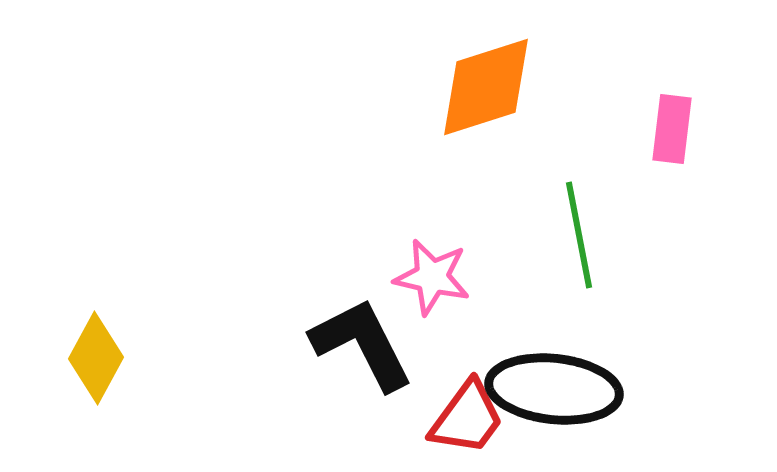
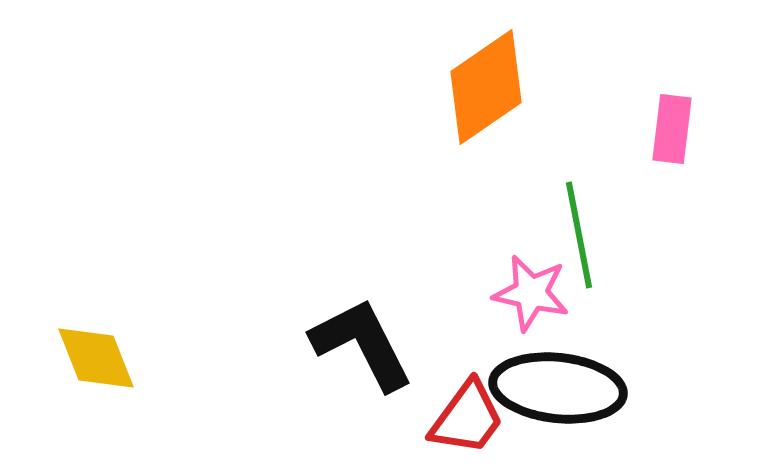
orange diamond: rotated 17 degrees counterclockwise
pink star: moved 99 px right, 16 px down
yellow diamond: rotated 50 degrees counterclockwise
black ellipse: moved 4 px right, 1 px up
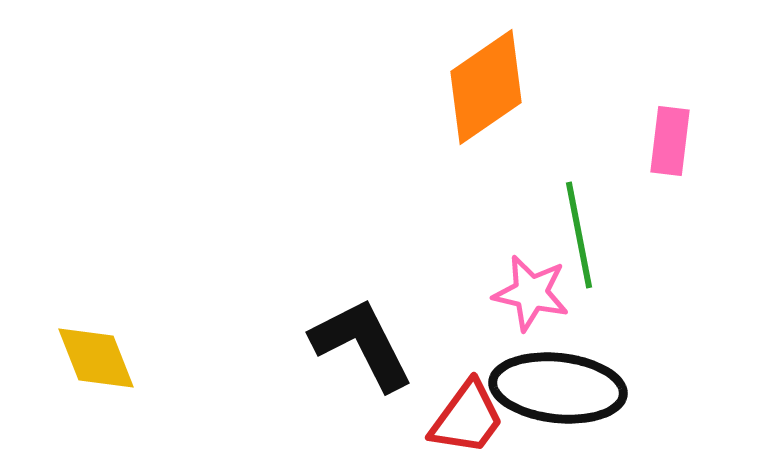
pink rectangle: moved 2 px left, 12 px down
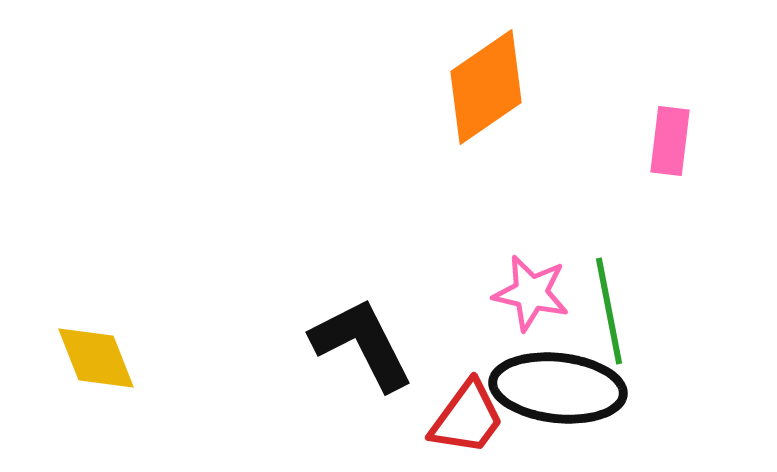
green line: moved 30 px right, 76 px down
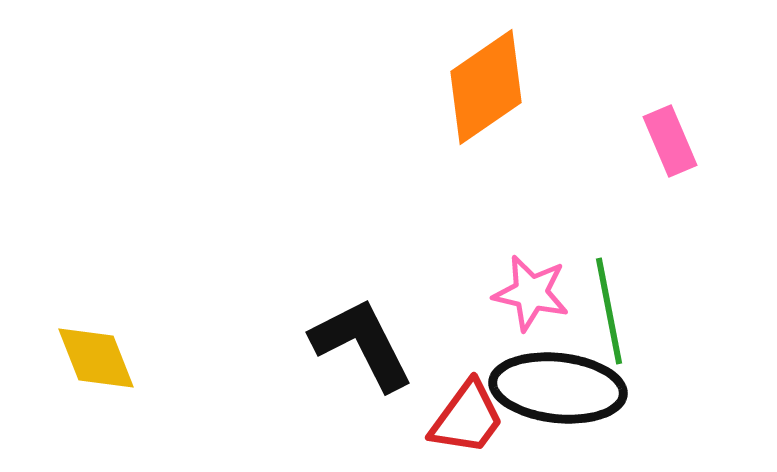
pink rectangle: rotated 30 degrees counterclockwise
